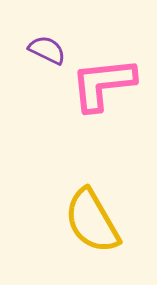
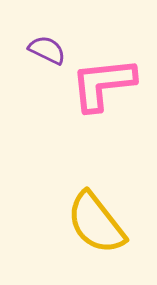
yellow semicircle: moved 4 px right, 2 px down; rotated 8 degrees counterclockwise
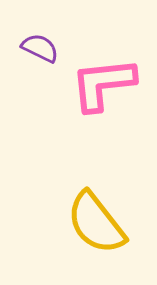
purple semicircle: moved 7 px left, 2 px up
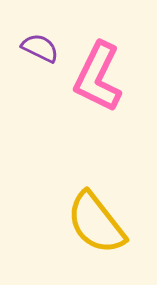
pink L-shape: moved 5 px left, 7 px up; rotated 58 degrees counterclockwise
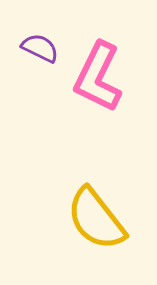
yellow semicircle: moved 4 px up
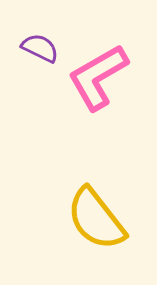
pink L-shape: rotated 34 degrees clockwise
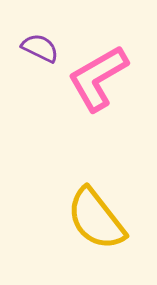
pink L-shape: moved 1 px down
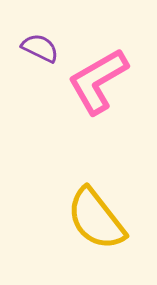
pink L-shape: moved 3 px down
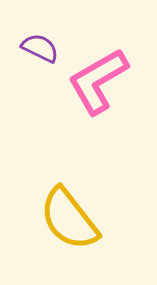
yellow semicircle: moved 27 px left
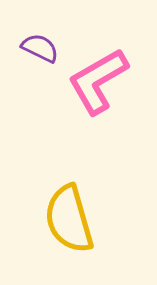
yellow semicircle: rotated 22 degrees clockwise
